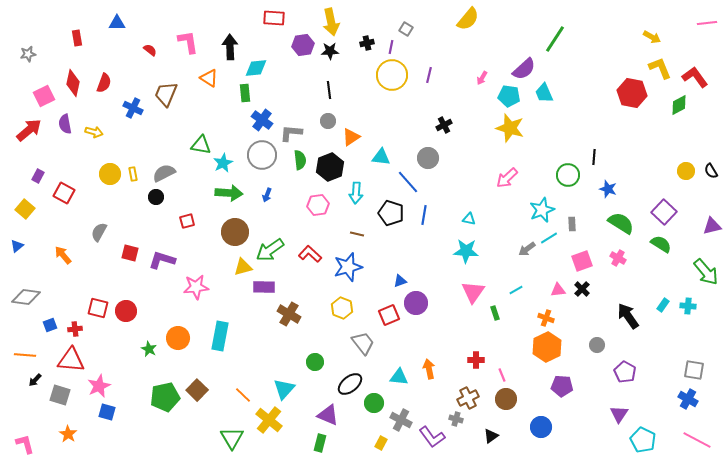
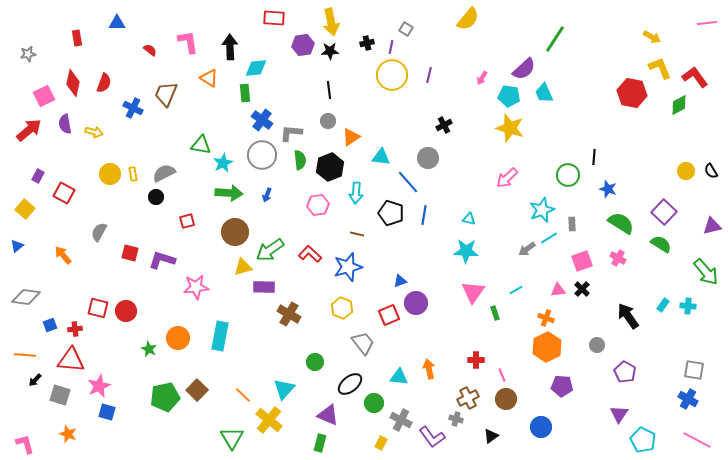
orange star at (68, 434): rotated 12 degrees counterclockwise
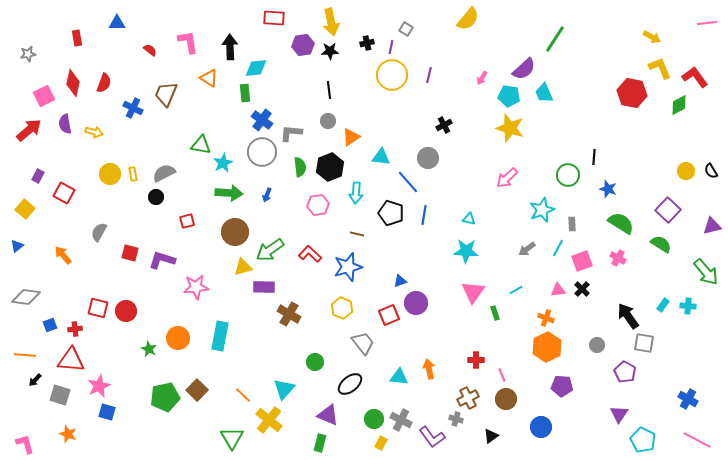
gray circle at (262, 155): moved 3 px up
green semicircle at (300, 160): moved 7 px down
purple square at (664, 212): moved 4 px right, 2 px up
cyan line at (549, 238): moved 9 px right, 10 px down; rotated 30 degrees counterclockwise
gray square at (694, 370): moved 50 px left, 27 px up
green circle at (374, 403): moved 16 px down
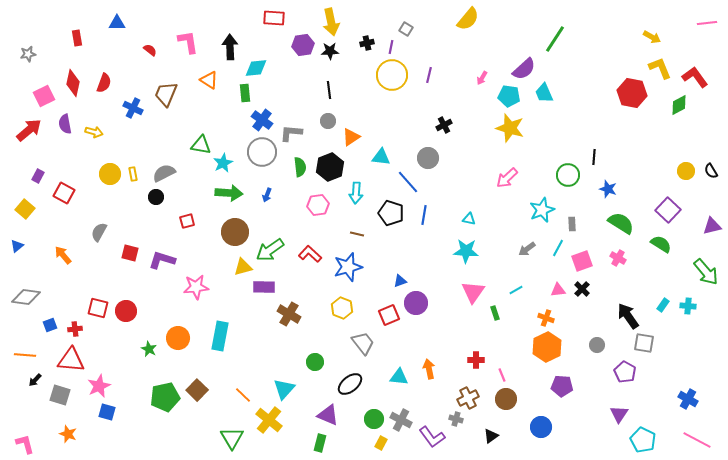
orange triangle at (209, 78): moved 2 px down
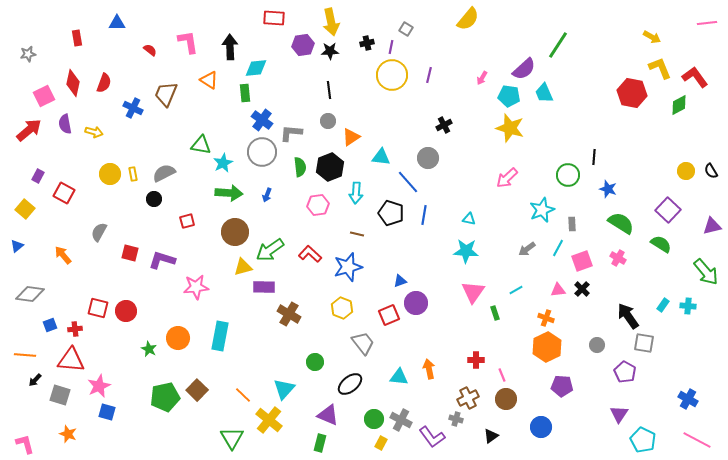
green line at (555, 39): moved 3 px right, 6 px down
black circle at (156, 197): moved 2 px left, 2 px down
gray diamond at (26, 297): moved 4 px right, 3 px up
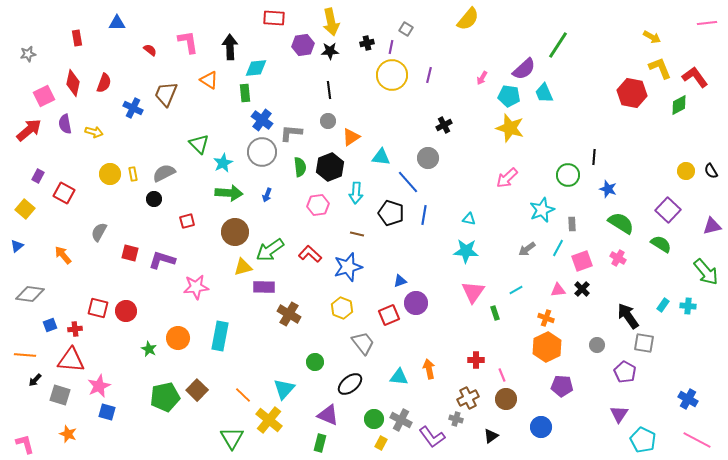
green triangle at (201, 145): moved 2 px left, 1 px up; rotated 35 degrees clockwise
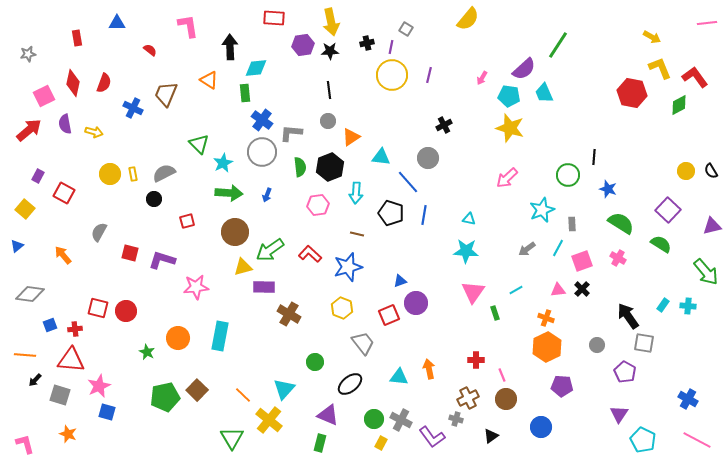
pink L-shape at (188, 42): moved 16 px up
green star at (149, 349): moved 2 px left, 3 px down
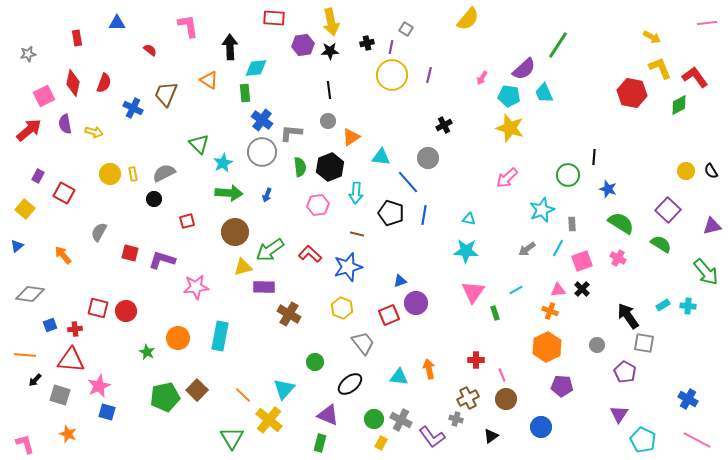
cyan rectangle at (663, 305): rotated 24 degrees clockwise
orange cross at (546, 318): moved 4 px right, 7 px up
